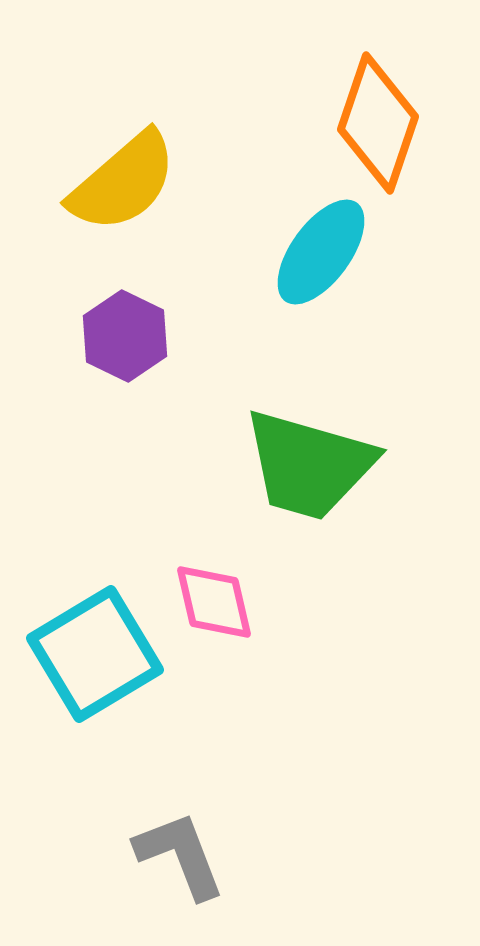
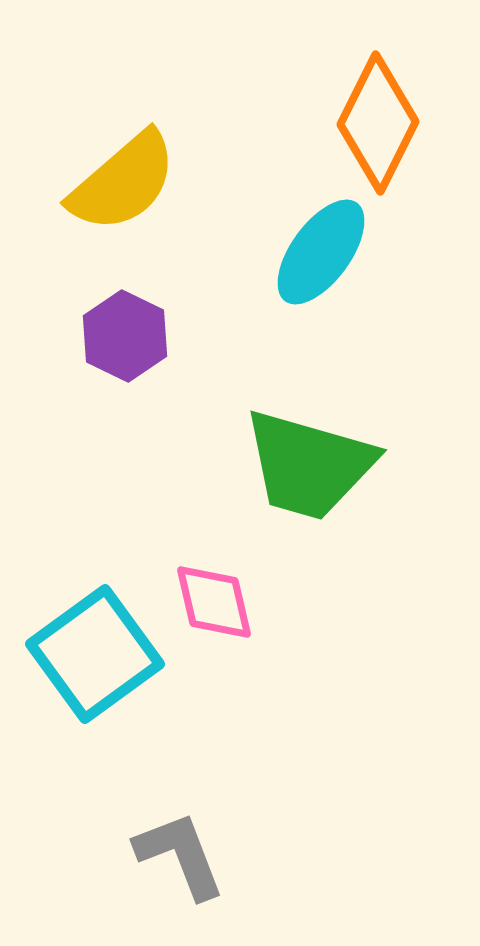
orange diamond: rotated 8 degrees clockwise
cyan square: rotated 5 degrees counterclockwise
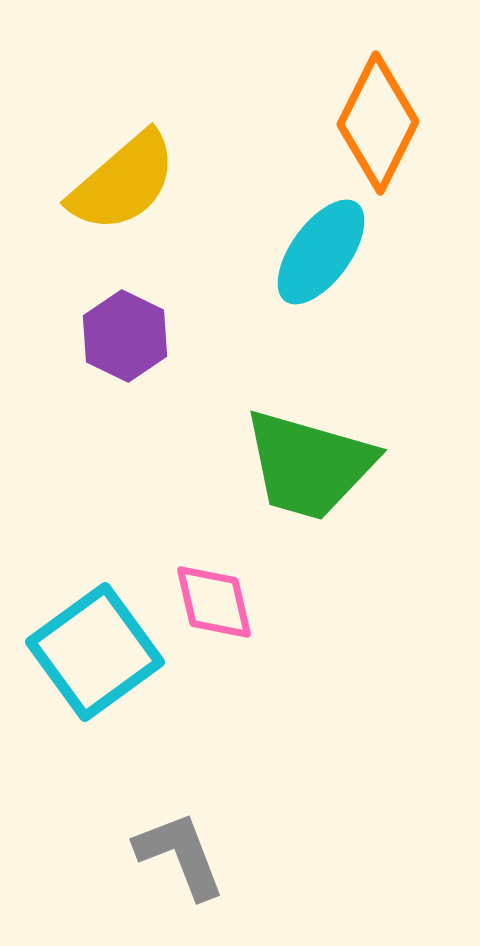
cyan square: moved 2 px up
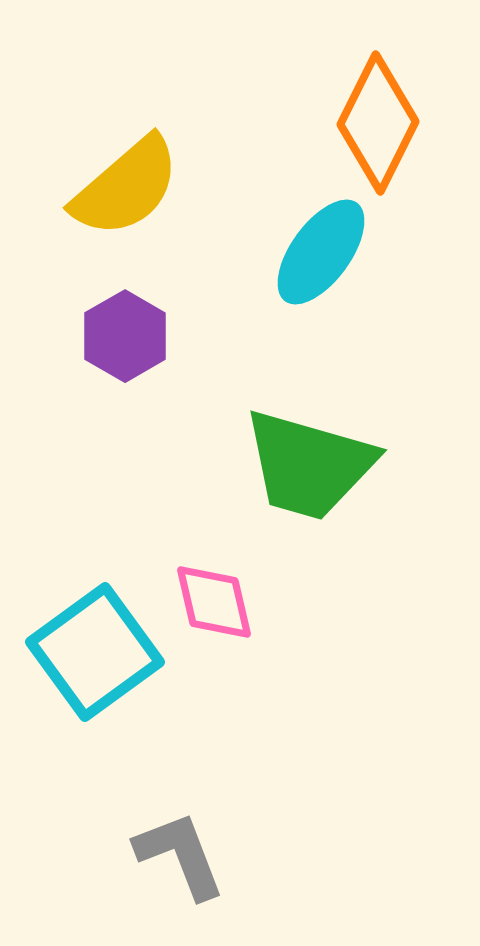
yellow semicircle: moved 3 px right, 5 px down
purple hexagon: rotated 4 degrees clockwise
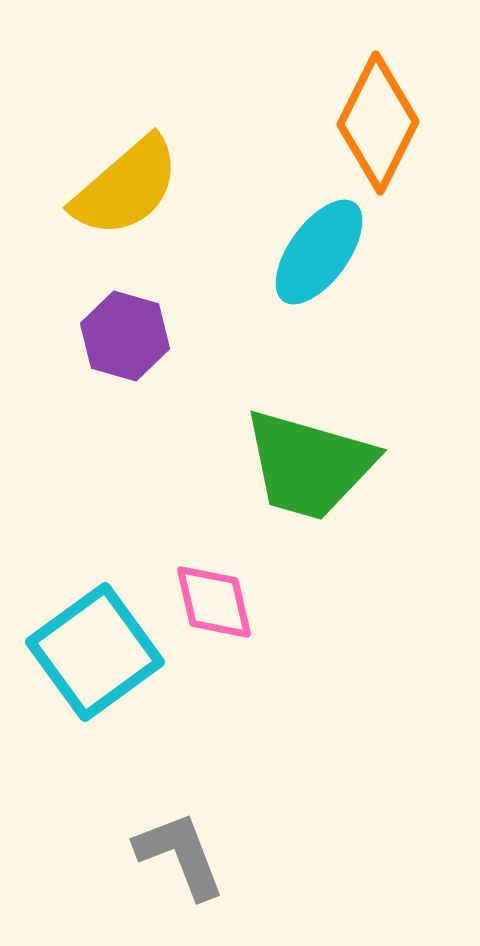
cyan ellipse: moved 2 px left
purple hexagon: rotated 14 degrees counterclockwise
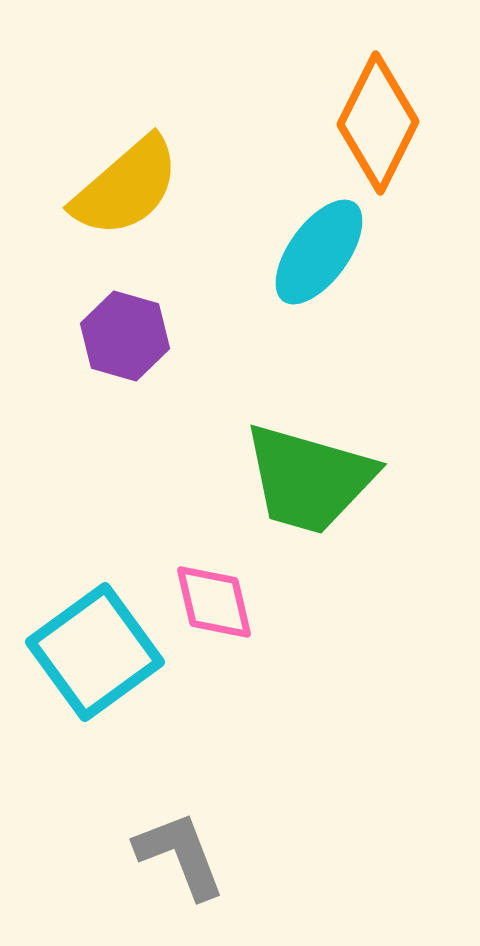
green trapezoid: moved 14 px down
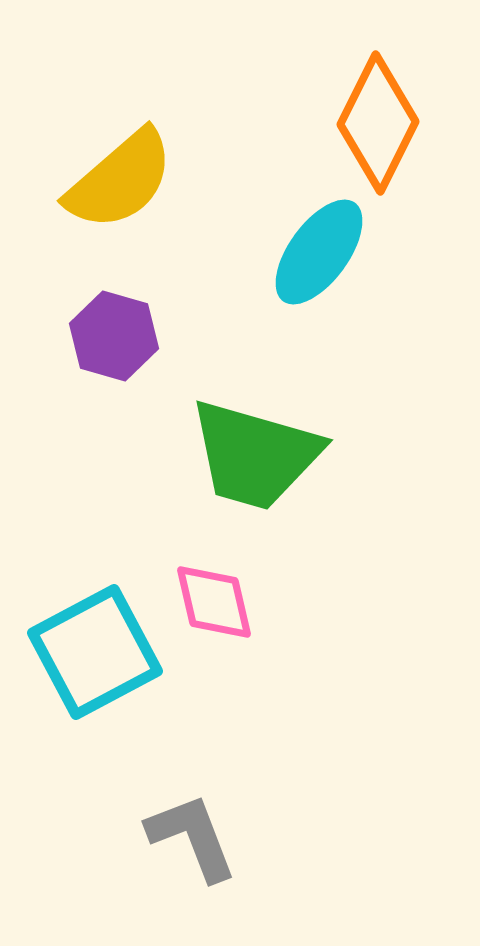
yellow semicircle: moved 6 px left, 7 px up
purple hexagon: moved 11 px left
green trapezoid: moved 54 px left, 24 px up
cyan square: rotated 8 degrees clockwise
gray L-shape: moved 12 px right, 18 px up
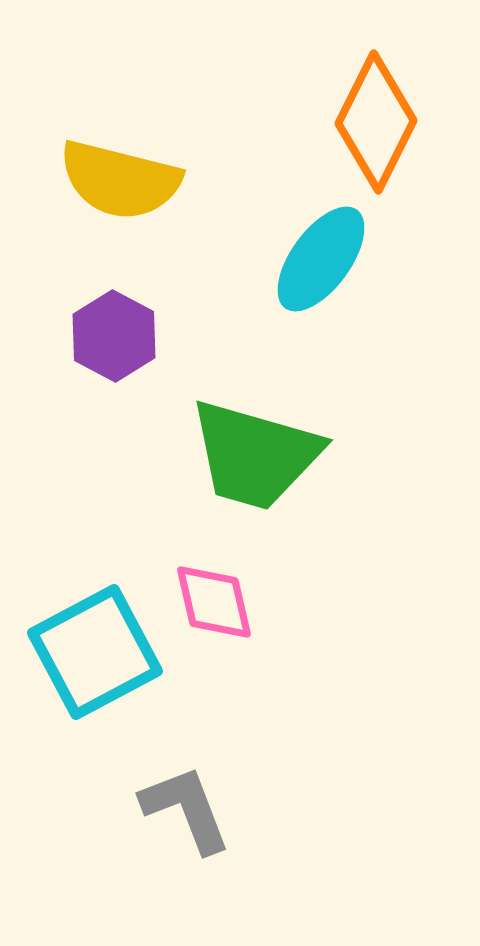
orange diamond: moved 2 px left, 1 px up
yellow semicircle: rotated 55 degrees clockwise
cyan ellipse: moved 2 px right, 7 px down
purple hexagon: rotated 12 degrees clockwise
gray L-shape: moved 6 px left, 28 px up
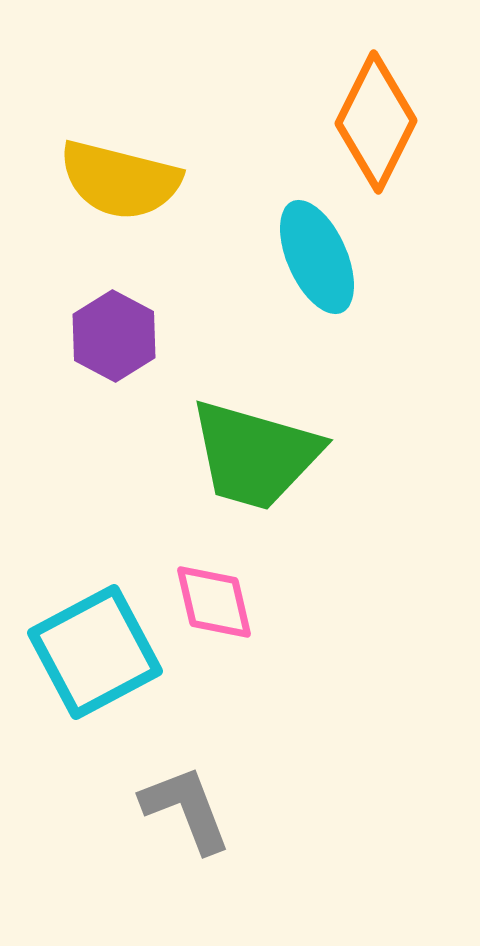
cyan ellipse: moved 4 px left, 2 px up; rotated 60 degrees counterclockwise
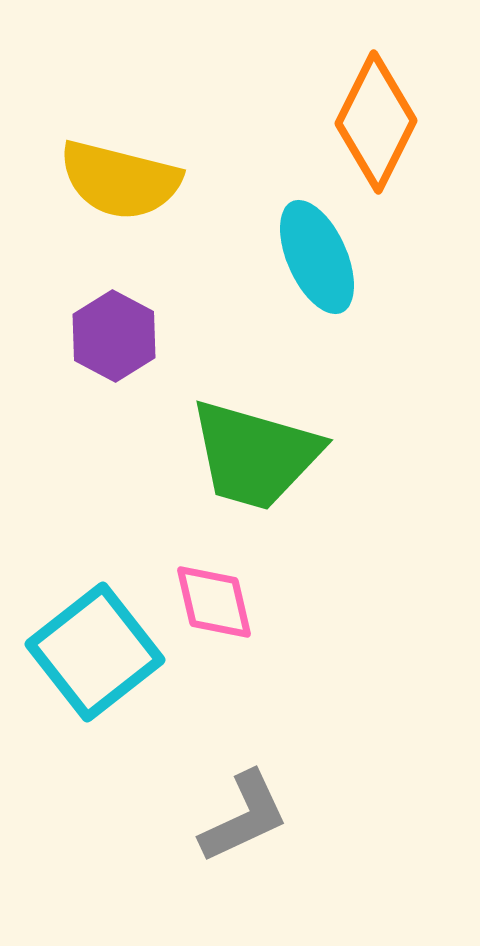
cyan square: rotated 10 degrees counterclockwise
gray L-shape: moved 58 px right, 8 px down; rotated 86 degrees clockwise
